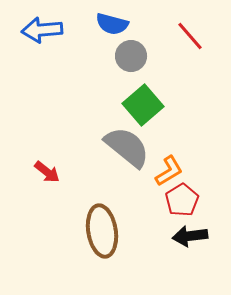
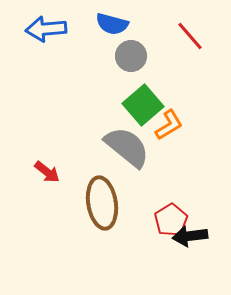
blue arrow: moved 4 px right, 1 px up
orange L-shape: moved 46 px up
red pentagon: moved 11 px left, 20 px down
brown ellipse: moved 28 px up
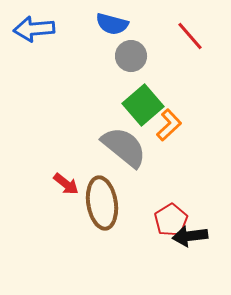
blue arrow: moved 12 px left
orange L-shape: rotated 12 degrees counterclockwise
gray semicircle: moved 3 px left
red arrow: moved 19 px right, 12 px down
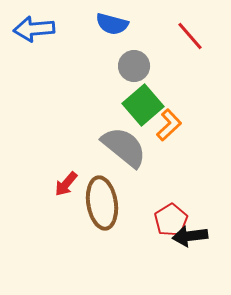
gray circle: moved 3 px right, 10 px down
red arrow: rotated 92 degrees clockwise
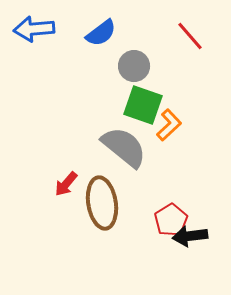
blue semicircle: moved 11 px left, 9 px down; rotated 52 degrees counterclockwise
green square: rotated 30 degrees counterclockwise
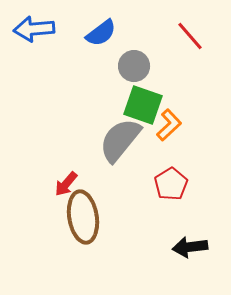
gray semicircle: moved 4 px left, 7 px up; rotated 90 degrees counterclockwise
brown ellipse: moved 19 px left, 14 px down
red pentagon: moved 36 px up
black arrow: moved 11 px down
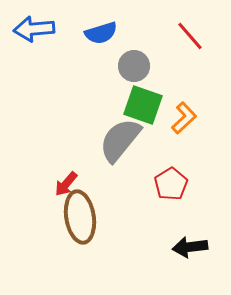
blue semicircle: rotated 20 degrees clockwise
orange L-shape: moved 15 px right, 7 px up
brown ellipse: moved 3 px left
